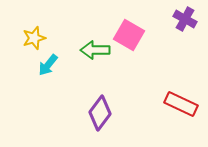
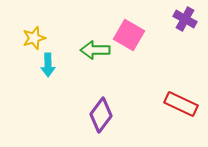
cyan arrow: rotated 40 degrees counterclockwise
purple diamond: moved 1 px right, 2 px down
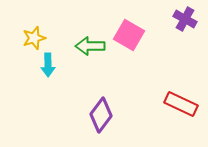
green arrow: moved 5 px left, 4 px up
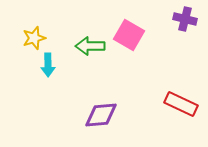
purple cross: rotated 15 degrees counterclockwise
purple diamond: rotated 48 degrees clockwise
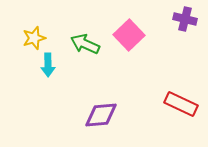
pink square: rotated 16 degrees clockwise
green arrow: moved 5 px left, 2 px up; rotated 24 degrees clockwise
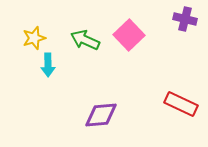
green arrow: moved 4 px up
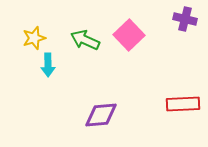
red rectangle: moved 2 px right; rotated 28 degrees counterclockwise
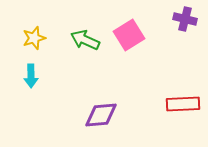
pink square: rotated 12 degrees clockwise
cyan arrow: moved 17 px left, 11 px down
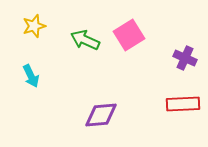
purple cross: moved 39 px down; rotated 10 degrees clockwise
yellow star: moved 12 px up
cyan arrow: rotated 25 degrees counterclockwise
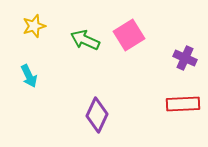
cyan arrow: moved 2 px left
purple diamond: moved 4 px left; rotated 60 degrees counterclockwise
